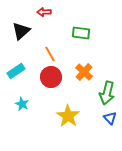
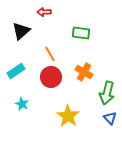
orange cross: rotated 12 degrees counterclockwise
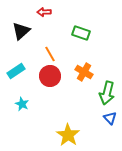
green rectangle: rotated 12 degrees clockwise
red circle: moved 1 px left, 1 px up
yellow star: moved 19 px down
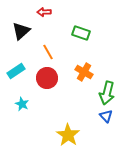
orange line: moved 2 px left, 2 px up
red circle: moved 3 px left, 2 px down
blue triangle: moved 4 px left, 2 px up
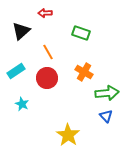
red arrow: moved 1 px right, 1 px down
green arrow: rotated 110 degrees counterclockwise
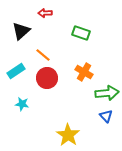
orange line: moved 5 px left, 3 px down; rotated 21 degrees counterclockwise
cyan star: rotated 16 degrees counterclockwise
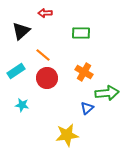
green rectangle: rotated 18 degrees counterclockwise
cyan star: moved 1 px down
blue triangle: moved 19 px left, 8 px up; rotated 32 degrees clockwise
yellow star: moved 1 px left; rotated 30 degrees clockwise
